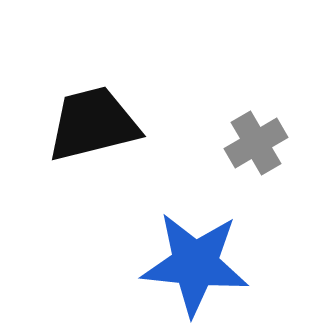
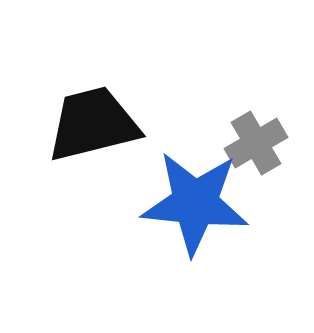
blue star: moved 61 px up
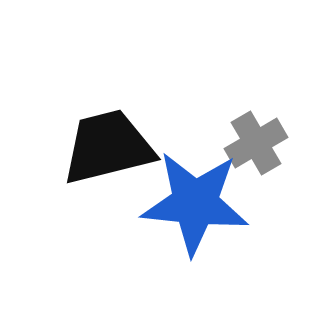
black trapezoid: moved 15 px right, 23 px down
